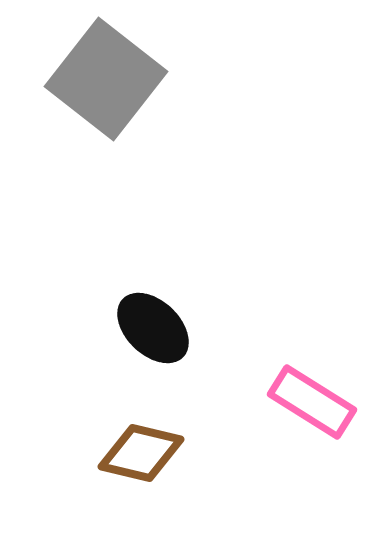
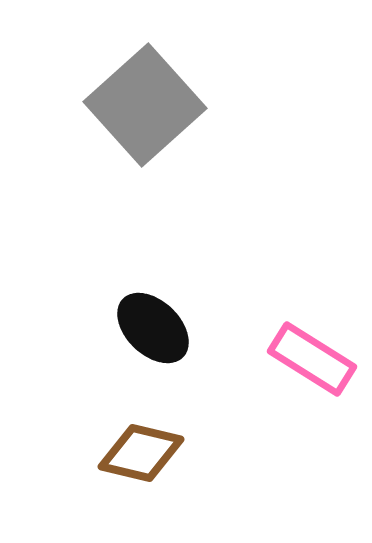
gray square: moved 39 px right, 26 px down; rotated 10 degrees clockwise
pink rectangle: moved 43 px up
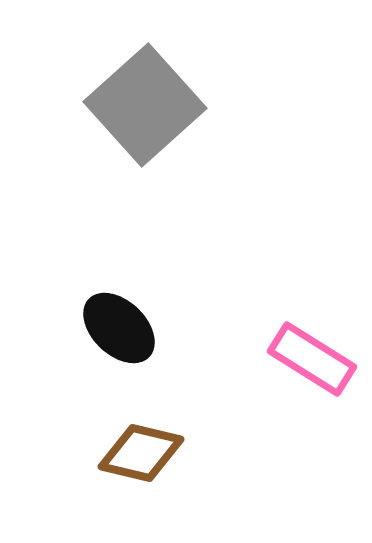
black ellipse: moved 34 px left
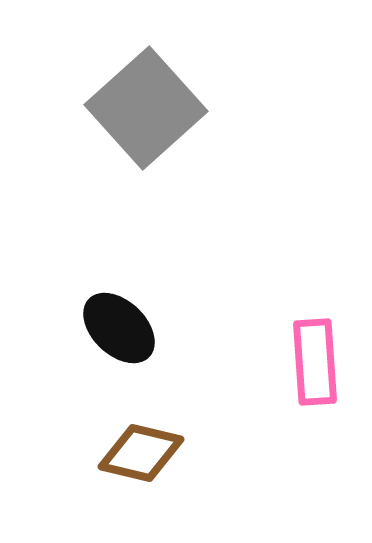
gray square: moved 1 px right, 3 px down
pink rectangle: moved 3 px right, 3 px down; rotated 54 degrees clockwise
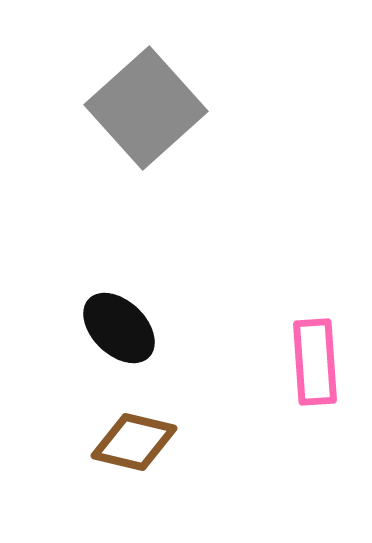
brown diamond: moved 7 px left, 11 px up
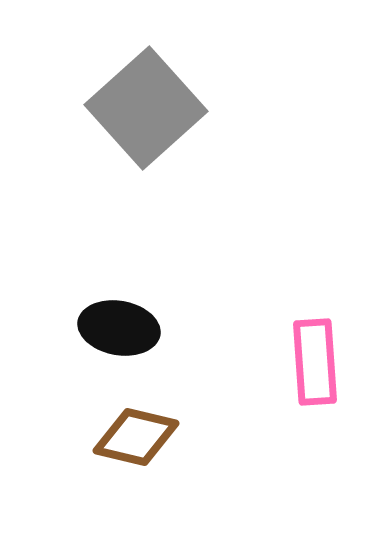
black ellipse: rotated 34 degrees counterclockwise
brown diamond: moved 2 px right, 5 px up
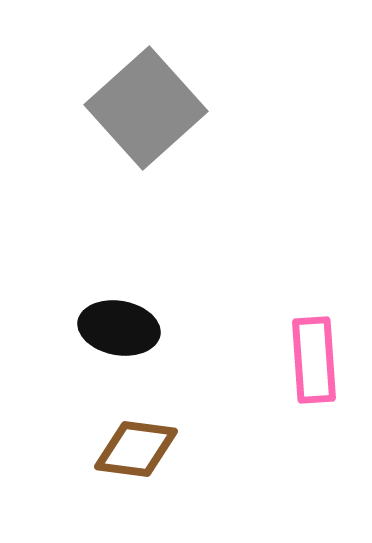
pink rectangle: moved 1 px left, 2 px up
brown diamond: moved 12 px down; rotated 6 degrees counterclockwise
